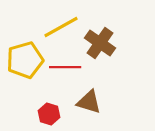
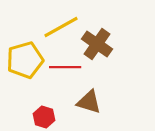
brown cross: moved 3 px left, 1 px down
red hexagon: moved 5 px left, 3 px down
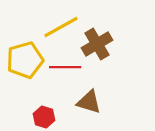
brown cross: rotated 24 degrees clockwise
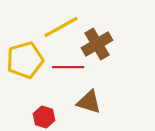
red line: moved 3 px right
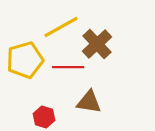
brown cross: rotated 12 degrees counterclockwise
brown triangle: rotated 8 degrees counterclockwise
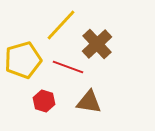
yellow line: moved 2 px up; rotated 18 degrees counterclockwise
yellow pentagon: moved 2 px left
red line: rotated 20 degrees clockwise
red hexagon: moved 16 px up
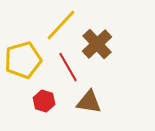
red line: rotated 40 degrees clockwise
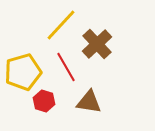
yellow pentagon: moved 12 px down
red line: moved 2 px left
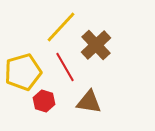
yellow line: moved 2 px down
brown cross: moved 1 px left, 1 px down
red line: moved 1 px left
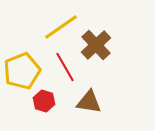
yellow line: rotated 12 degrees clockwise
yellow pentagon: moved 1 px left, 1 px up; rotated 6 degrees counterclockwise
